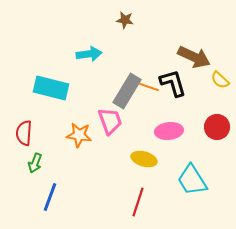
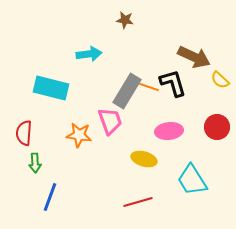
green arrow: rotated 24 degrees counterclockwise
red line: rotated 56 degrees clockwise
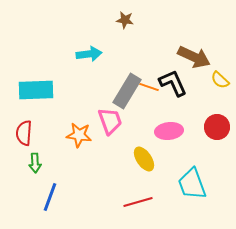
black L-shape: rotated 8 degrees counterclockwise
cyan rectangle: moved 15 px left, 2 px down; rotated 16 degrees counterclockwise
yellow ellipse: rotated 40 degrees clockwise
cyan trapezoid: moved 4 px down; rotated 12 degrees clockwise
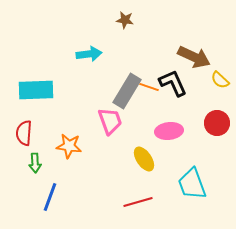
red circle: moved 4 px up
orange star: moved 10 px left, 11 px down
